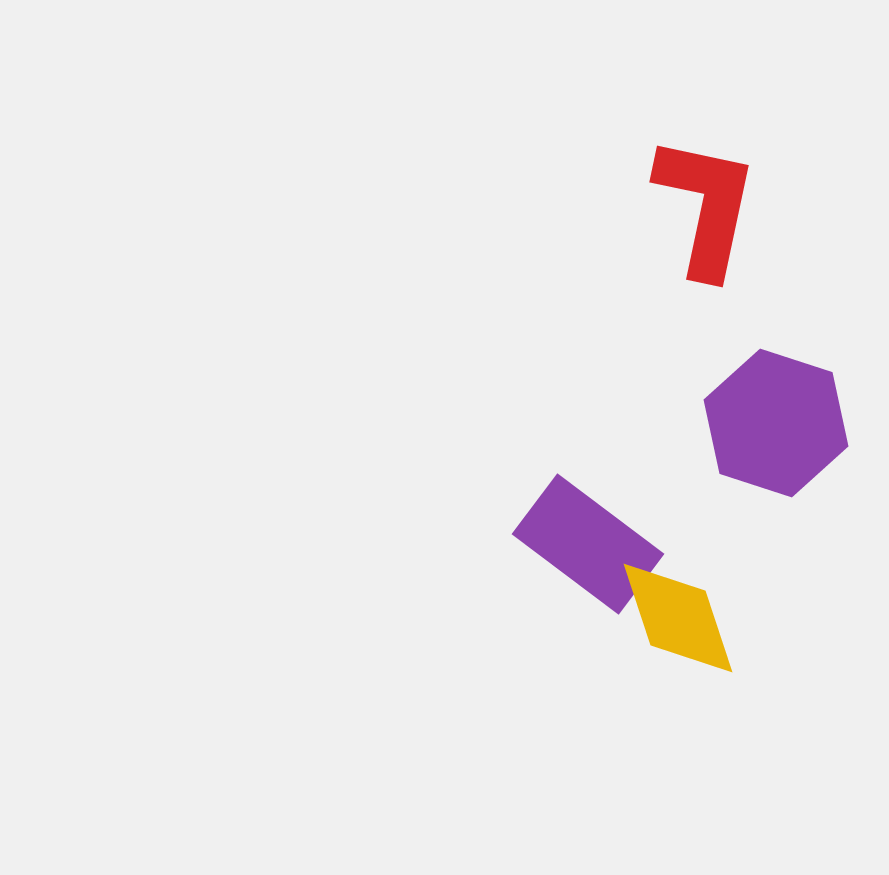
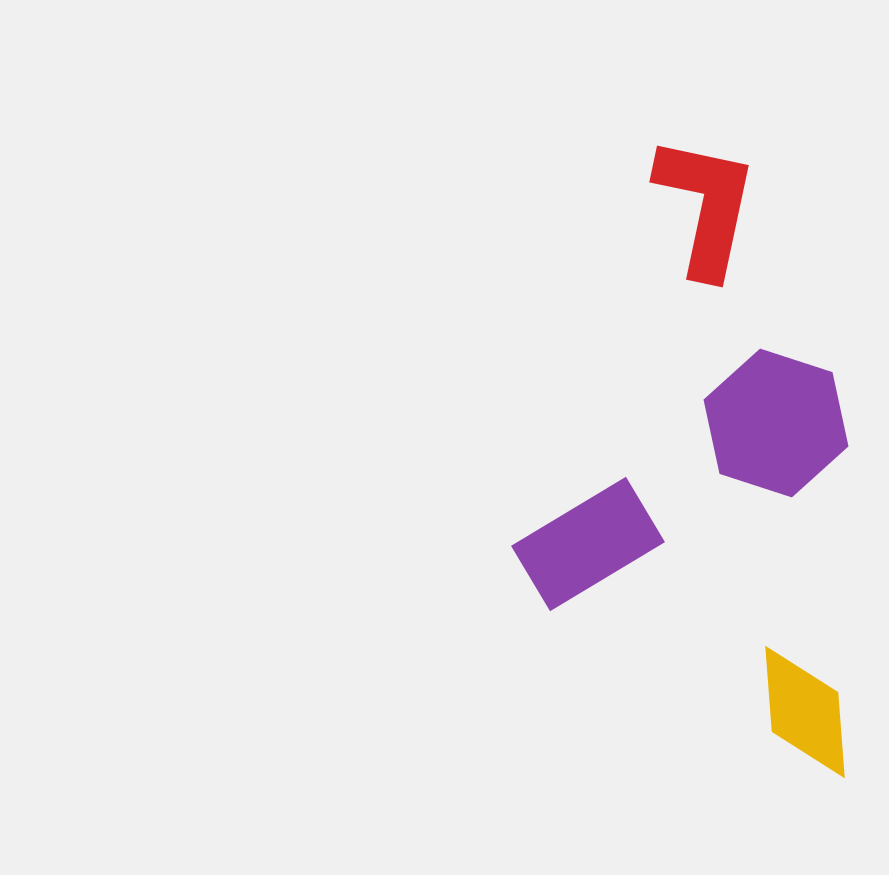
purple rectangle: rotated 68 degrees counterclockwise
yellow diamond: moved 127 px right, 94 px down; rotated 14 degrees clockwise
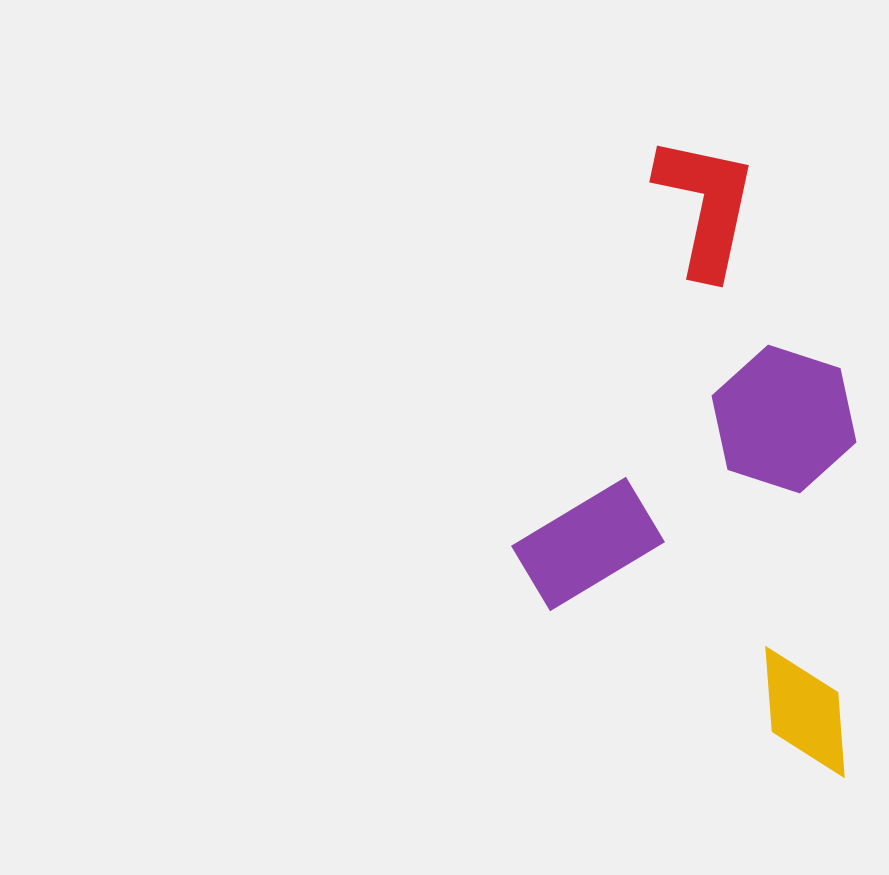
purple hexagon: moved 8 px right, 4 px up
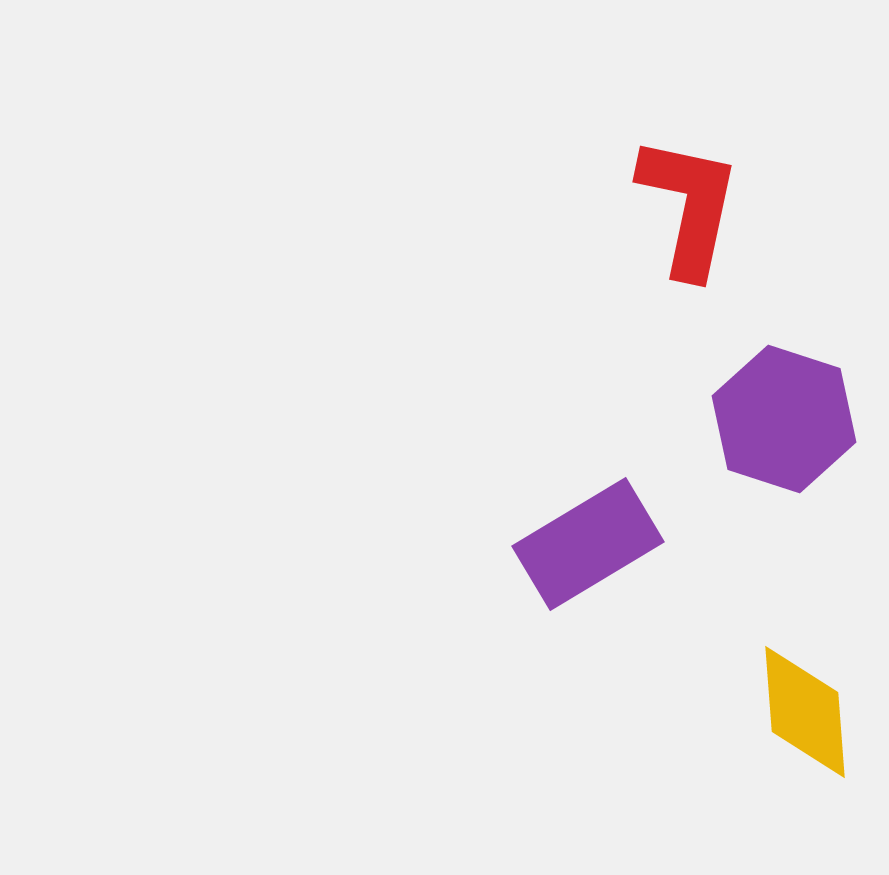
red L-shape: moved 17 px left
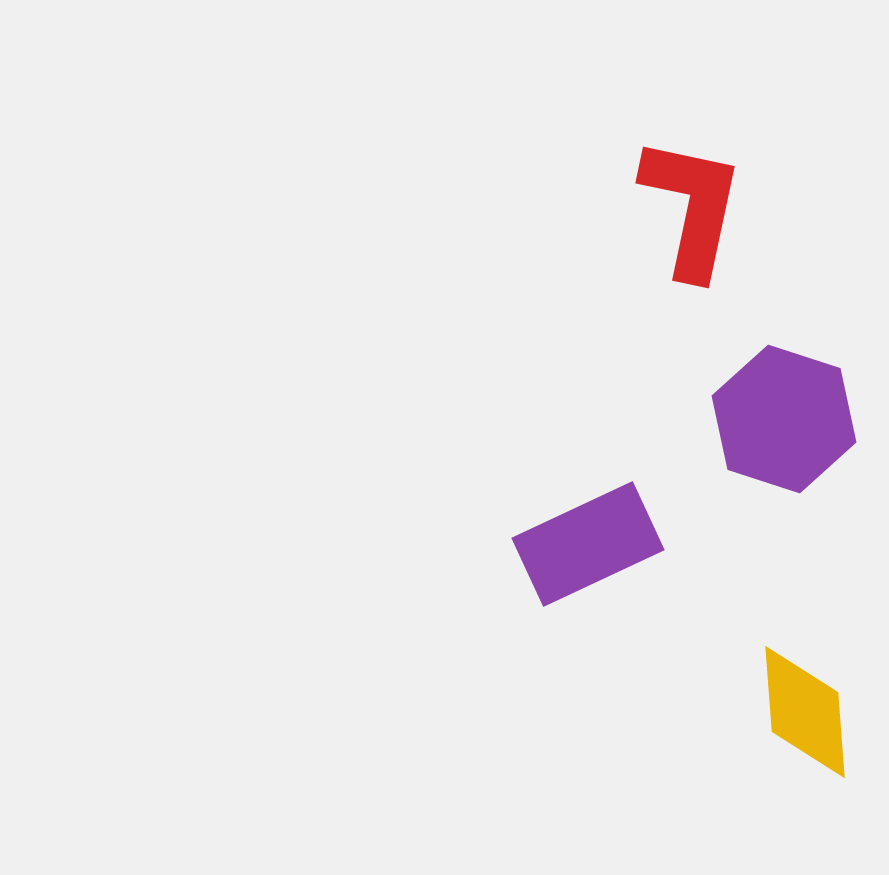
red L-shape: moved 3 px right, 1 px down
purple rectangle: rotated 6 degrees clockwise
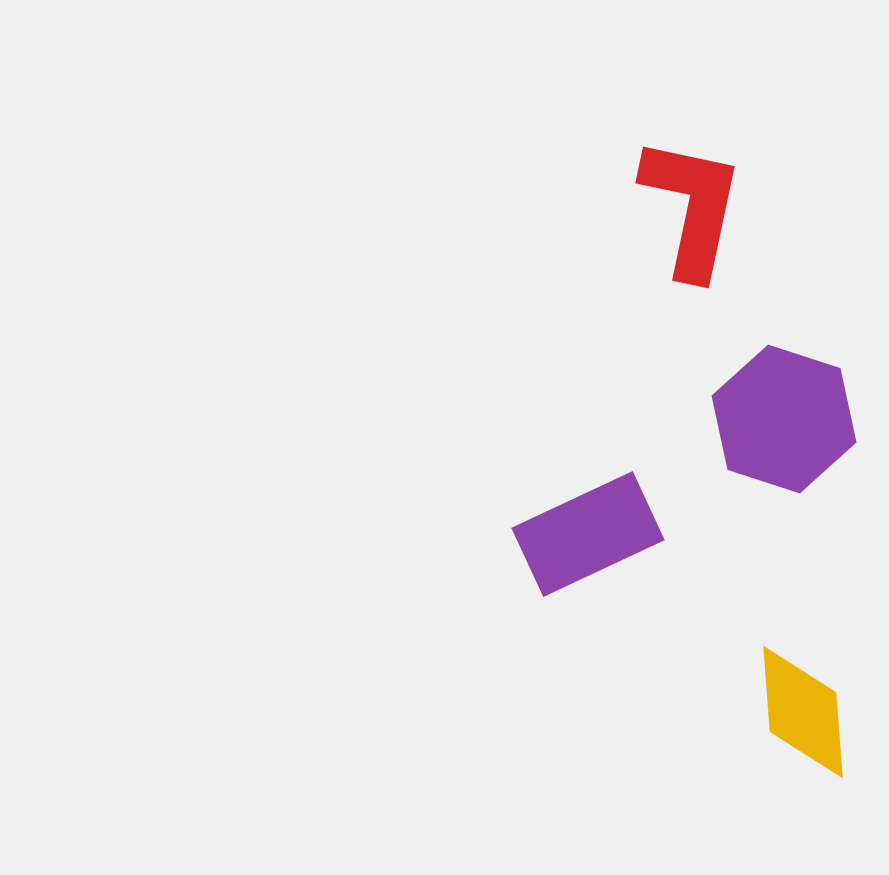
purple rectangle: moved 10 px up
yellow diamond: moved 2 px left
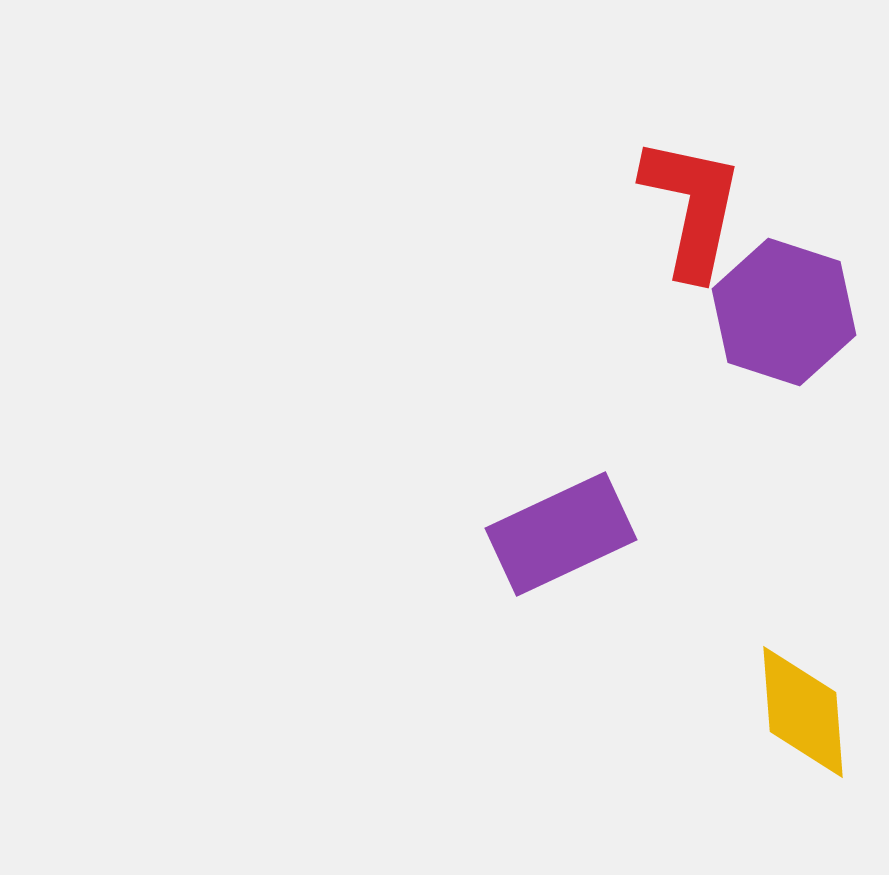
purple hexagon: moved 107 px up
purple rectangle: moved 27 px left
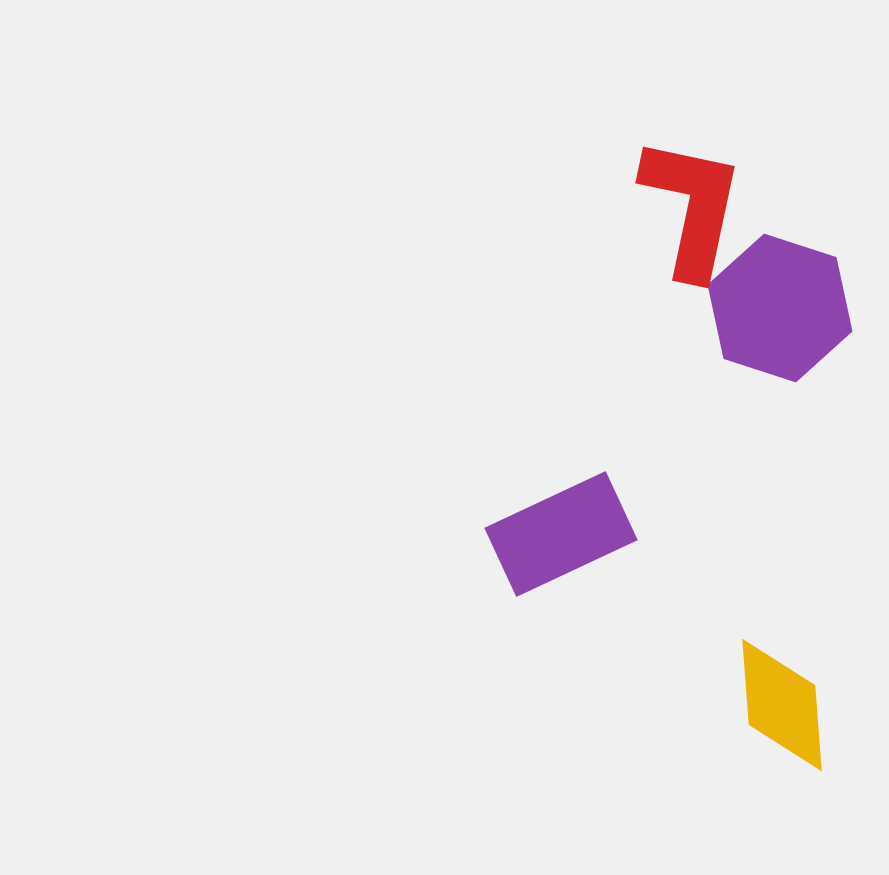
purple hexagon: moved 4 px left, 4 px up
yellow diamond: moved 21 px left, 7 px up
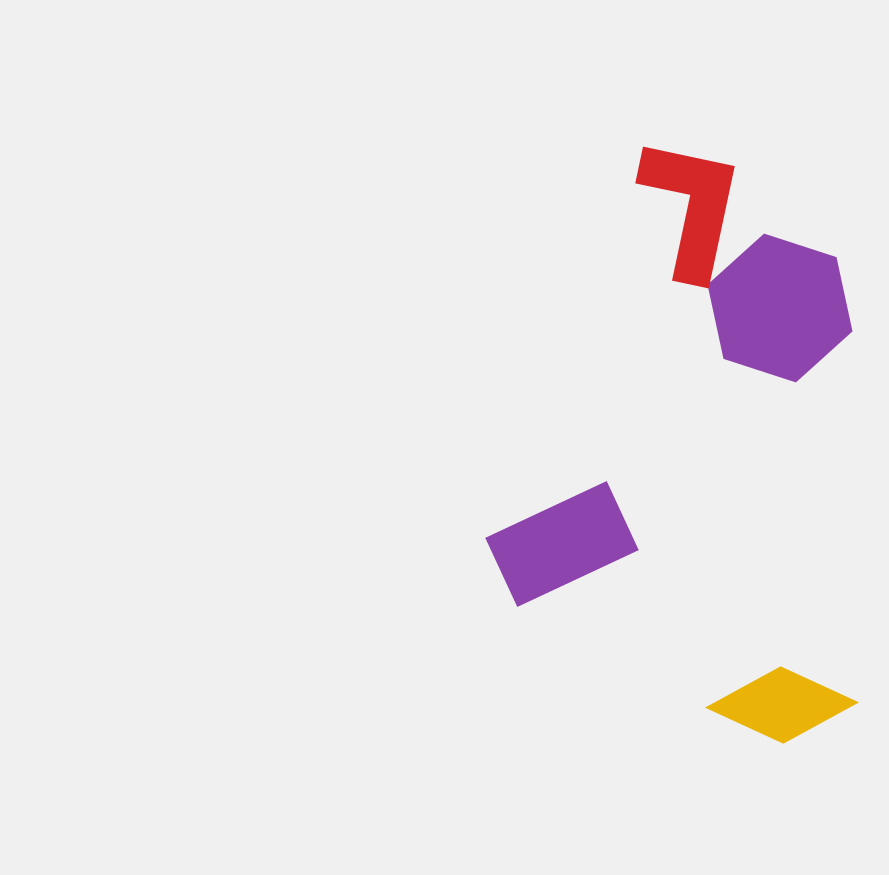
purple rectangle: moved 1 px right, 10 px down
yellow diamond: rotated 61 degrees counterclockwise
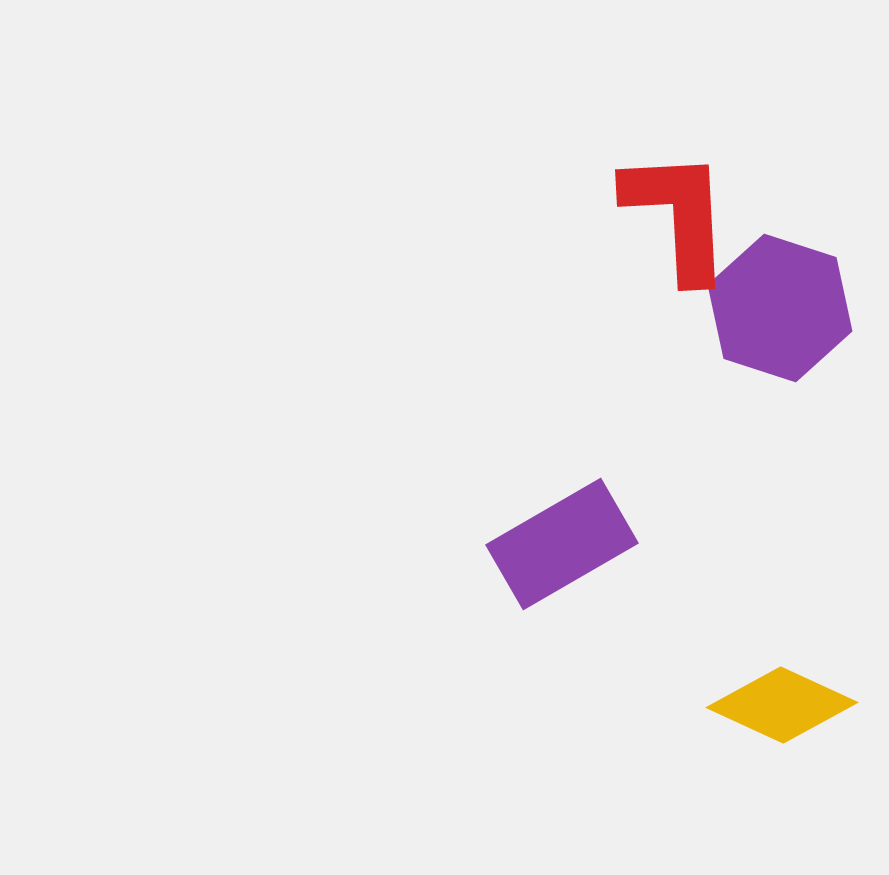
red L-shape: moved 14 px left, 8 px down; rotated 15 degrees counterclockwise
purple rectangle: rotated 5 degrees counterclockwise
